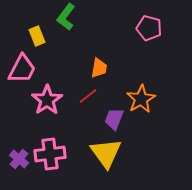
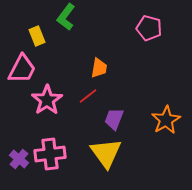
orange star: moved 25 px right, 21 px down
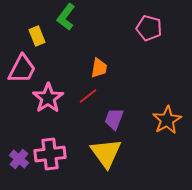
pink star: moved 1 px right, 2 px up
orange star: moved 1 px right
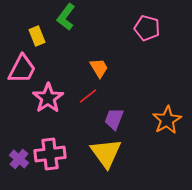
pink pentagon: moved 2 px left
orange trapezoid: rotated 40 degrees counterclockwise
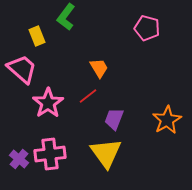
pink trapezoid: rotated 76 degrees counterclockwise
pink star: moved 5 px down
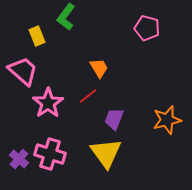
pink trapezoid: moved 1 px right, 2 px down
orange star: rotated 16 degrees clockwise
pink cross: rotated 24 degrees clockwise
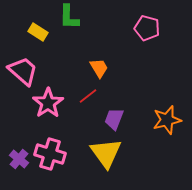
green L-shape: moved 3 px right; rotated 36 degrees counterclockwise
yellow rectangle: moved 1 px right, 4 px up; rotated 36 degrees counterclockwise
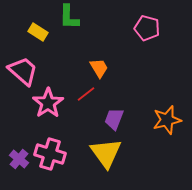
red line: moved 2 px left, 2 px up
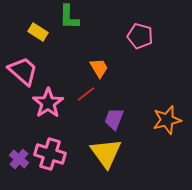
pink pentagon: moved 7 px left, 8 px down
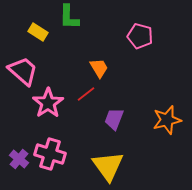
yellow triangle: moved 2 px right, 13 px down
